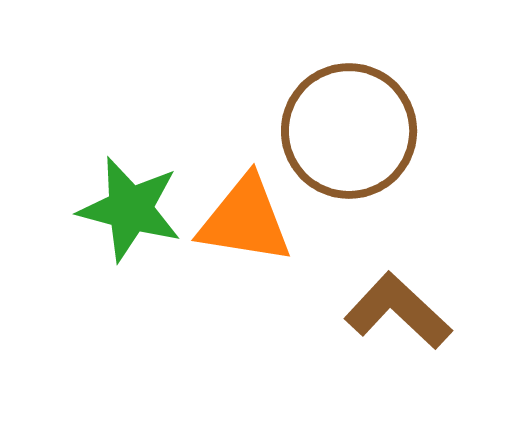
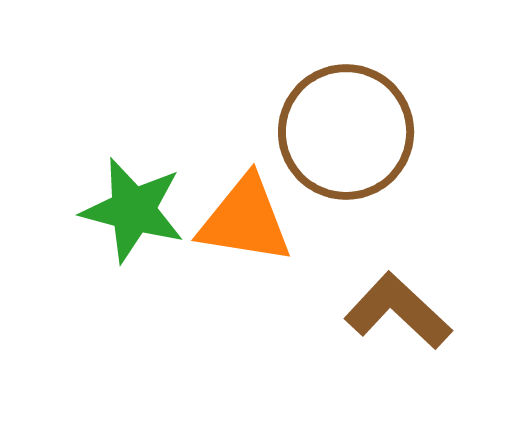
brown circle: moved 3 px left, 1 px down
green star: moved 3 px right, 1 px down
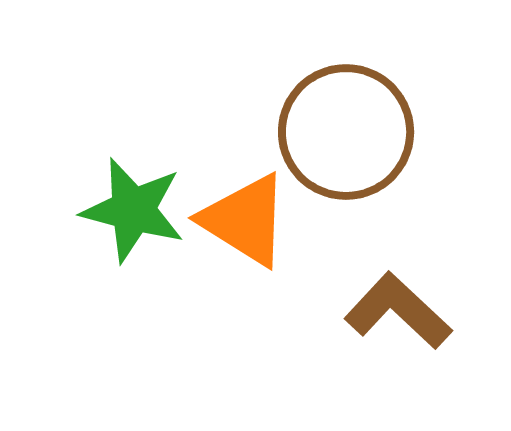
orange triangle: rotated 23 degrees clockwise
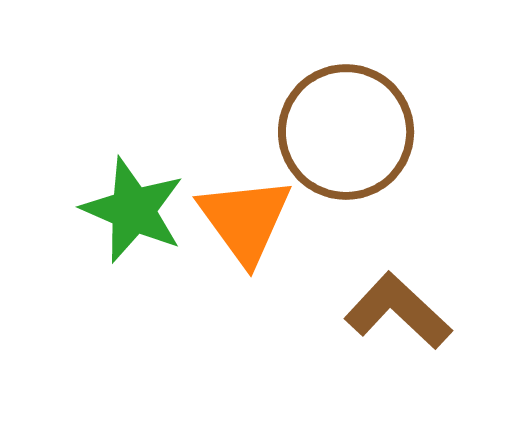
green star: rotated 8 degrees clockwise
orange triangle: rotated 22 degrees clockwise
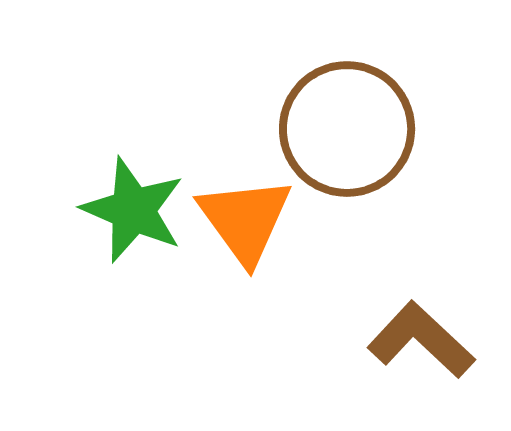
brown circle: moved 1 px right, 3 px up
brown L-shape: moved 23 px right, 29 px down
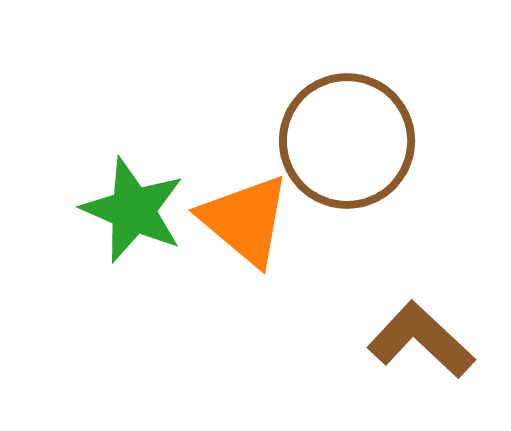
brown circle: moved 12 px down
orange triangle: rotated 14 degrees counterclockwise
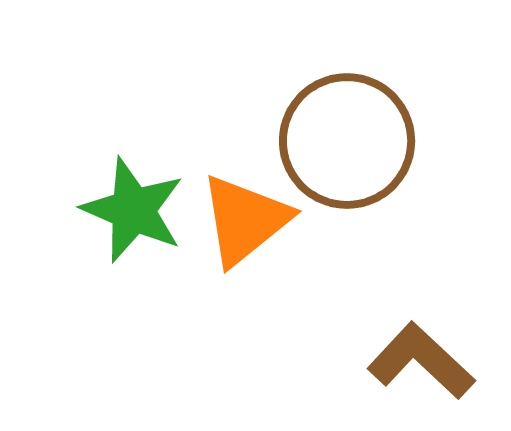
orange triangle: rotated 41 degrees clockwise
brown L-shape: moved 21 px down
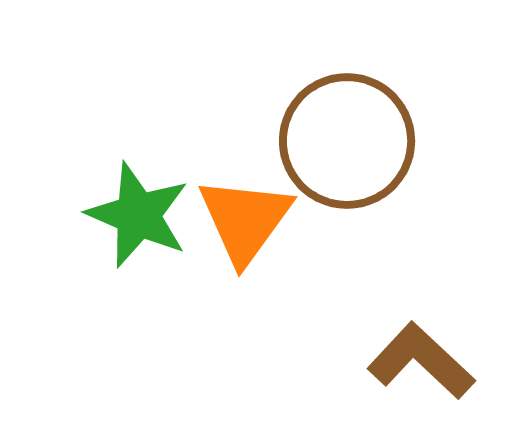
green star: moved 5 px right, 5 px down
orange triangle: rotated 15 degrees counterclockwise
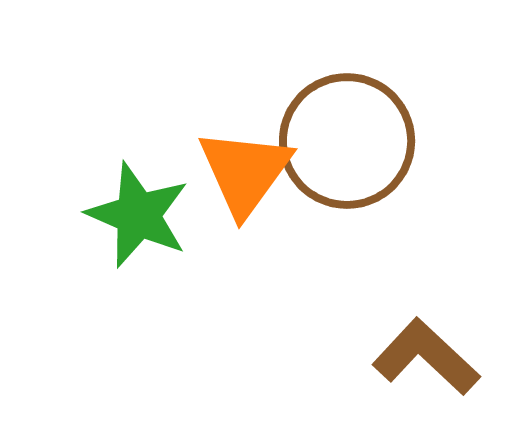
orange triangle: moved 48 px up
brown L-shape: moved 5 px right, 4 px up
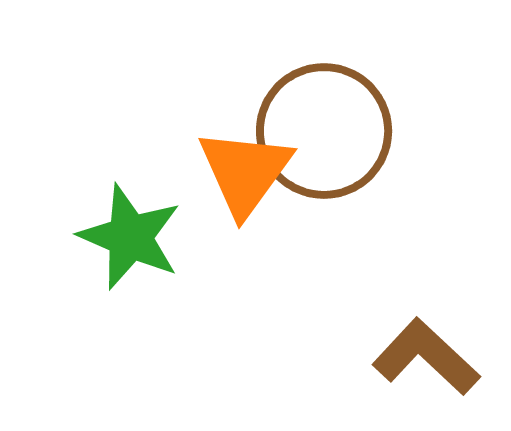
brown circle: moved 23 px left, 10 px up
green star: moved 8 px left, 22 px down
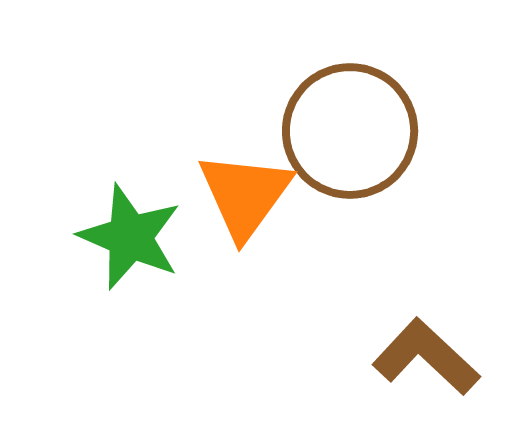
brown circle: moved 26 px right
orange triangle: moved 23 px down
